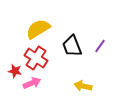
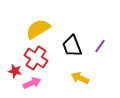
yellow arrow: moved 3 px left, 8 px up; rotated 12 degrees clockwise
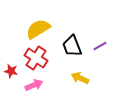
purple line: rotated 24 degrees clockwise
red star: moved 4 px left
pink arrow: moved 2 px right, 2 px down
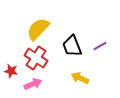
yellow semicircle: rotated 15 degrees counterclockwise
pink arrow: moved 1 px left, 1 px up
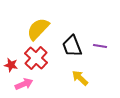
purple line: rotated 40 degrees clockwise
red cross: rotated 10 degrees clockwise
red star: moved 6 px up
yellow arrow: rotated 18 degrees clockwise
pink arrow: moved 9 px left
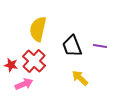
yellow semicircle: rotated 30 degrees counterclockwise
red cross: moved 2 px left, 3 px down
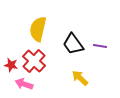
black trapezoid: moved 1 px right, 2 px up; rotated 15 degrees counterclockwise
pink arrow: rotated 138 degrees counterclockwise
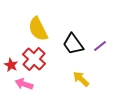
yellow semicircle: rotated 40 degrees counterclockwise
purple line: rotated 48 degrees counterclockwise
red cross: moved 2 px up
red star: rotated 16 degrees clockwise
yellow arrow: moved 1 px right, 1 px down
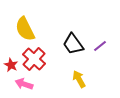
yellow semicircle: moved 13 px left
yellow arrow: moved 2 px left; rotated 18 degrees clockwise
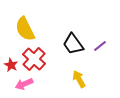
pink arrow: rotated 42 degrees counterclockwise
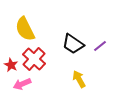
black trapezoid: rotated 20 degrees counterclockwise
pink arrow: moved 2 px left
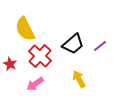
black trapezoid: rotated 75 degrees counterclockwise
red cross: moved 6 px right, 3 px up
red star: moved 1 px left, 1 px up
pink arrow: moved 13 px right; rotated 12 degrees counterclockwise
